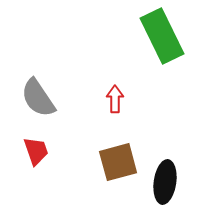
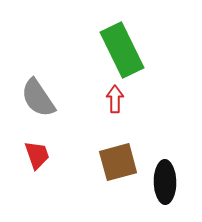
green rectangle: moved 40 px left, 14 px down
red trapezoid: moved 1 px right, 4 px down
black ellipse: rotated 9 degrees counterclockwise
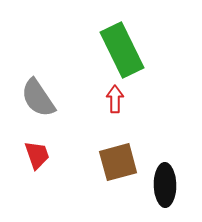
black ellipse: moved 3 px down
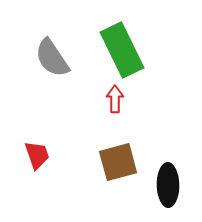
gray semicircle: moved 14 px right, 40 px up
black ellipse: moved 3 px right
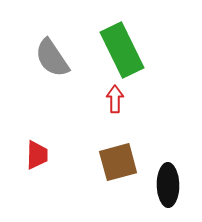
red trapezoid: rotated 20 degrees clockwise
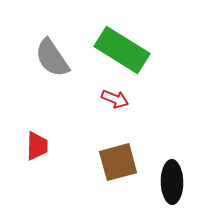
green rectangle: rotated 32 degrees counterclockwise
red arrow: rotated 112 degrees clockwise
red trapezoid: moved 9 px up
black ellipse: moved 4 px right, 3 px up
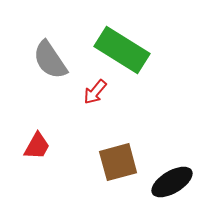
gray semicircle: moved 2 px left, 2 px down
red arrow: moved 20 px left, 7 px up; rotated 108 degrees clockwise
red trapezoid: rotated 28 degrees clockwise
black ellipse: rotated 60 degrees clockwise
